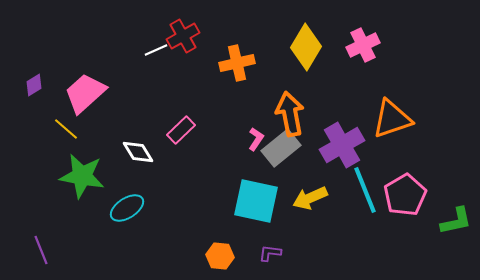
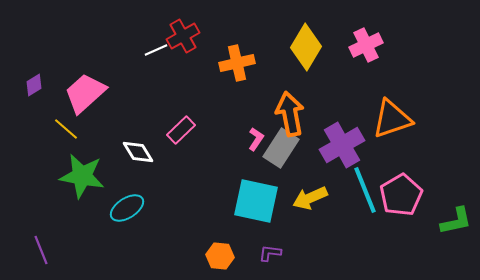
pink cross: moved 3 px right
gray rectangle: rotated 18 degrees counterclockwise
pink pentagon: moved 4 px left
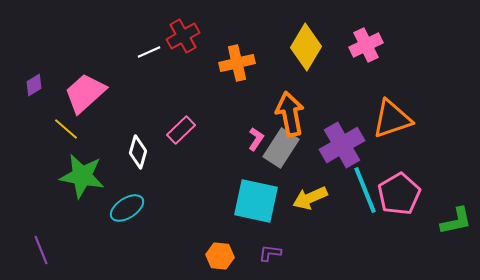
white line: moved 7 px left, 2 px down
white diamond: rotated 48 degrees clockwise
pink pentagon: moved 2 px left, 1 px up
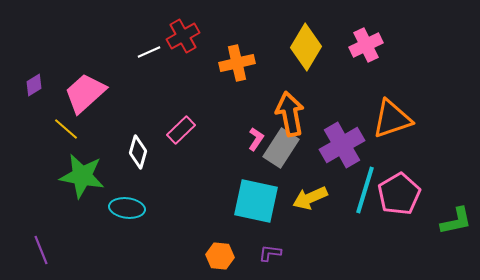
cyan line: rotated 39 degrees clockwise
cyan ellipse: rotated 40 degrees clockwise
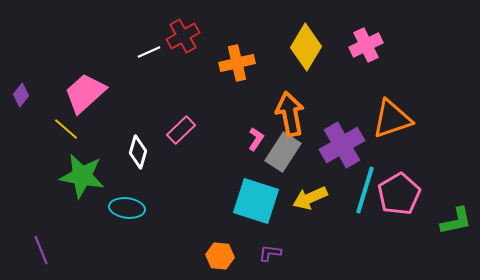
purple diamond: moved 13 px left, 10 px down; rotated 20 degrees counterclockwise
gray rectangle: moved 2 px right, 4 px down
cyan square: rotated 6 degrees clockwise
